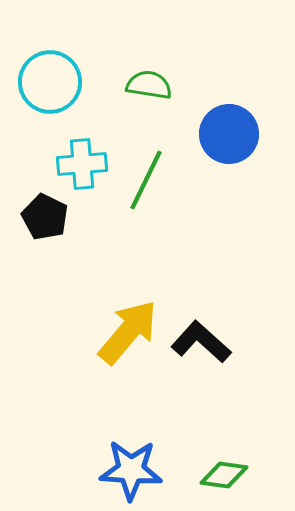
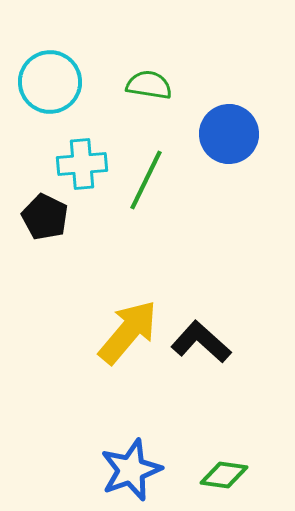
blue star: rotated 24 degrees counterclockwise
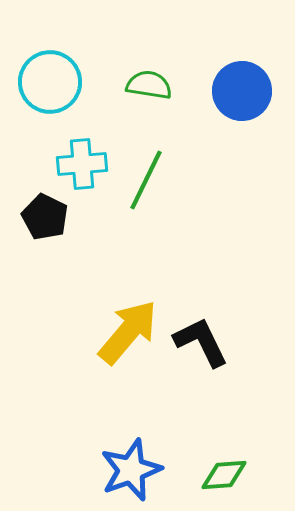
blue circle: moved 13 px right, 43 px up
black L-shape: rotated 22 degrees clockwise
green diamond: rotated 12 degrees counterclockwise
